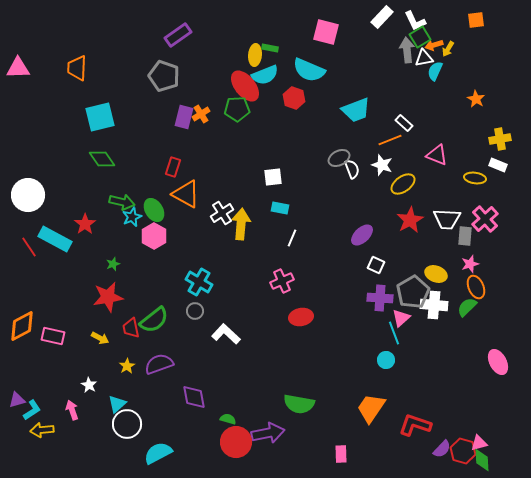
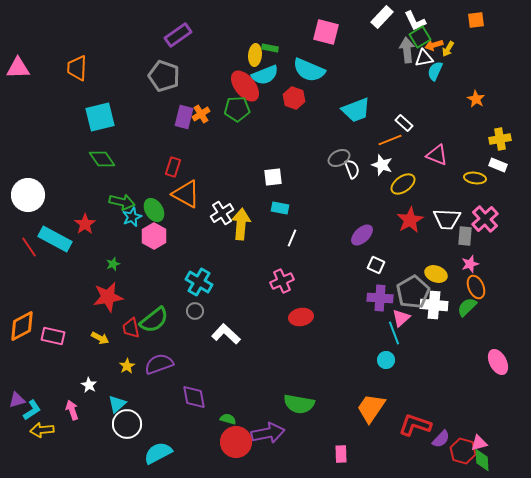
purple semicircle at (442, 449): moved 1 px left, 10 px up
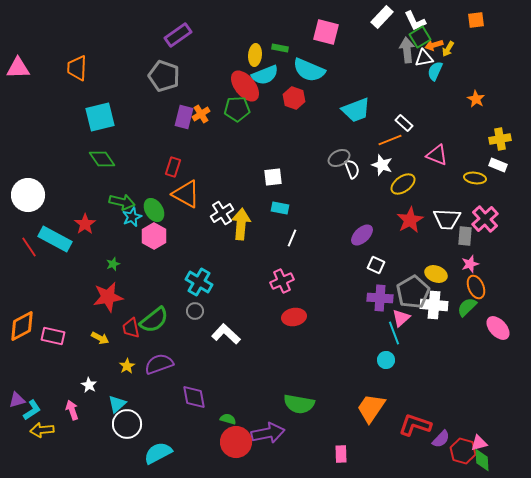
green rectangle at (270, 48): moved 10 px right
red ellipse at (301, 317): moved 7 px left
pink ellipse at (498, 362): moved 34 px up; rotated 15 degrees counterclockwise
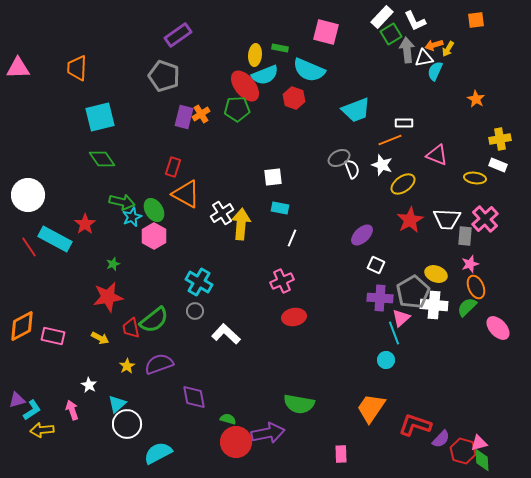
green square at (420, 37): moved 29 px left, 3 px up
white rectangle at (404, 123): rotated 42 degrees counterclockwise
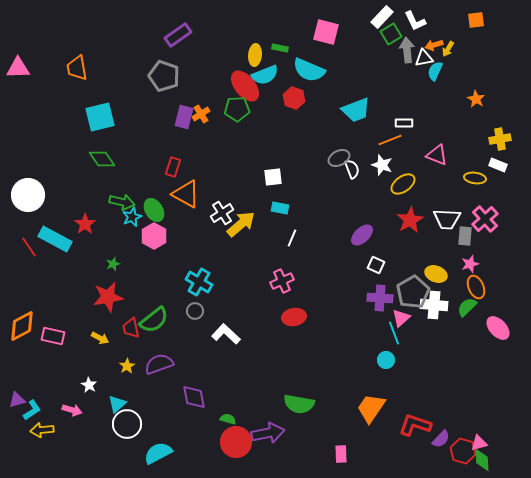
orange trapezoid at (77, 68): rotated 12 degrees counterclockwise
yellow arrow at (241, 224): rotated 44 degrees clockwise
pink arrow at (72, 410): rotated 126 degrees clockwise
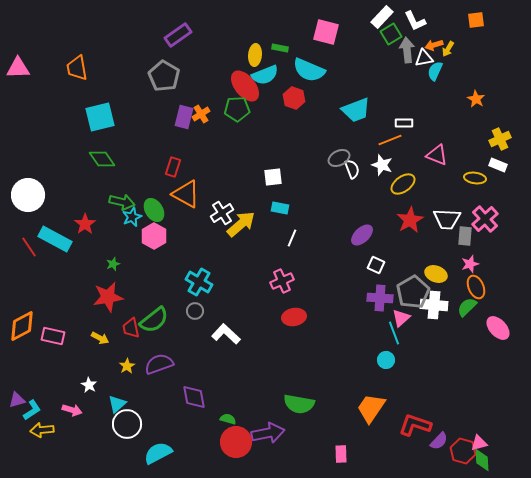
gray pentagon at (164, 76): rotated 12 degrees clockwise
yellow cross at (500, 139): rotated 15 degrees counterclockwise
purple semicircle at (441, 439): moved 2 px left, 2 px down
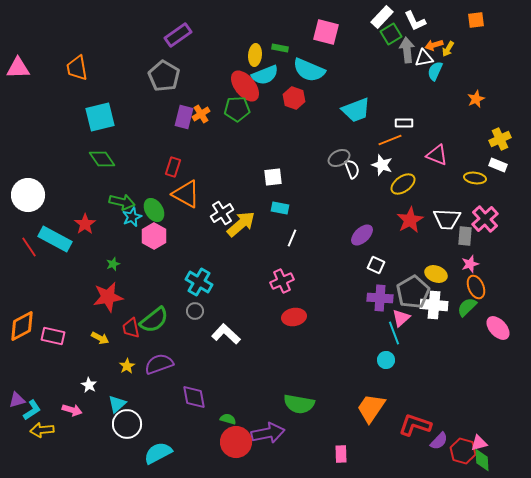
orange star at (476, 99): rotated 18 degrees clockwise
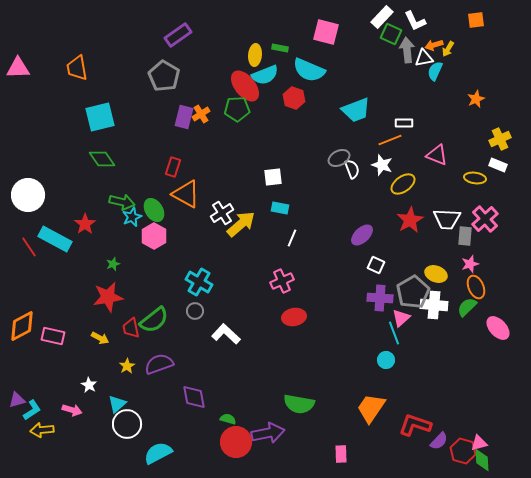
green square at (391, 34): rotated 35 degrees counterclockwise
